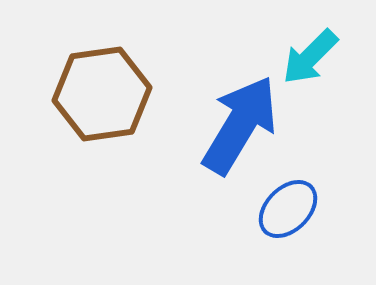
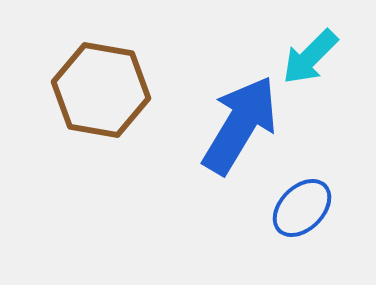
brown hexagon: moved 1 px left, 4 px up; rotated 18 degrees clockwise
blue ellipse: moved 14 px right, 1 px up
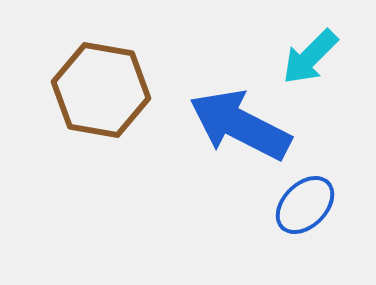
blue arrow: rotated 94 degrees counterclockwise
blue ellipse: moved 3 px right, 3 px up
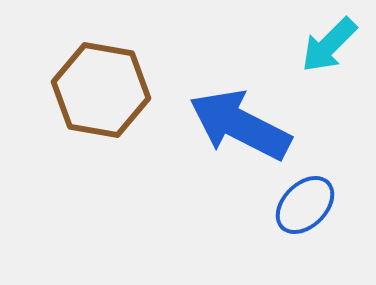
cyan arrow: moved 19 px right, 12 px up
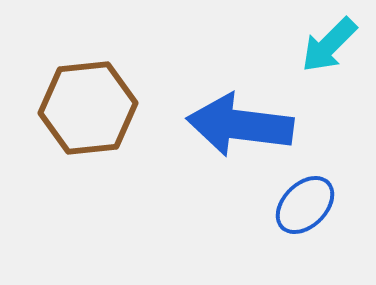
brown hexagon: moved 13 px left, 18 px down; rotated 16 degrees counterclockwise
blue arrow: rotated 20 degrees counterclockwise
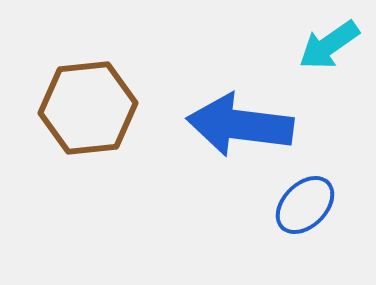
cyan arrow: rotated 10 degrees clockwise
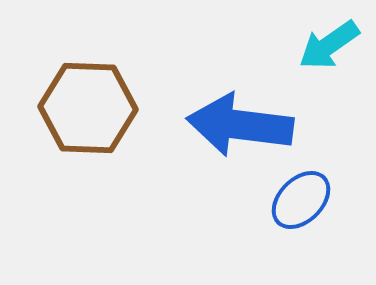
brown hexagon: rotated 8 degrees clockwise
blue ellipse: moved 4 px left, 5 px up
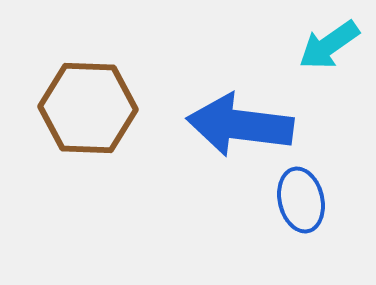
blue ellipse: rotated 58 degrees counterclockwise
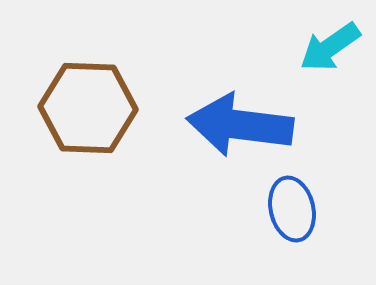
cyan arrow: moved 1 px right, 2 px down
blue ellipse: moved 9 px left, 9 px down
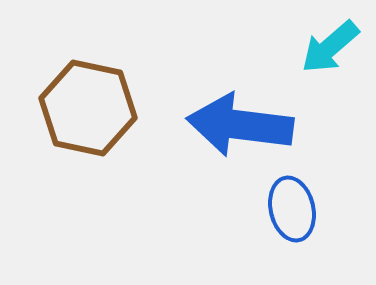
cyan arrow: rotated 6 degrees counterclockwise
brown hexagon: rotated 10 degrees clockwise
